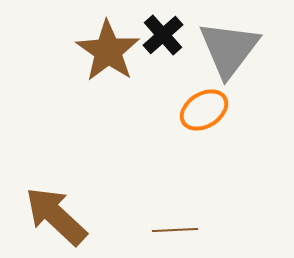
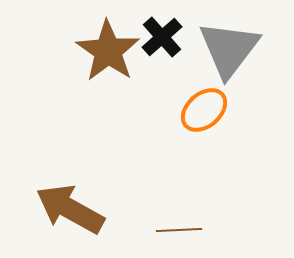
black cross: moved 1 px left, 2 px down
orange ellipse: rotated 9 degrees counterclockwise
brown arrow: moved 14 px right, 7 px up; rotated 14 degrees counterclockwise
brown line: moved 4 px right
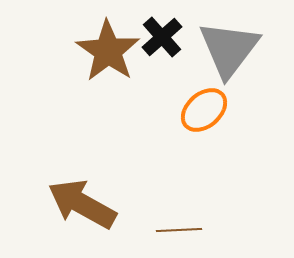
brown arrow: moved 12 px right, 5 px up
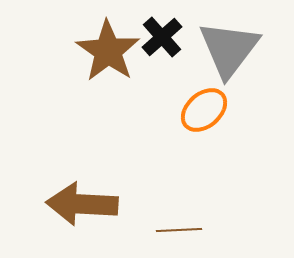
brown arrow: rotated 26 degrees counterclockwise
